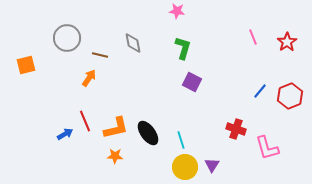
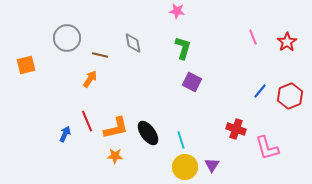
orange arrow: moved 1 px right, 1 px down
red line: moved 2 px right
blue arrow: rotated 35 degrees counterclockwise
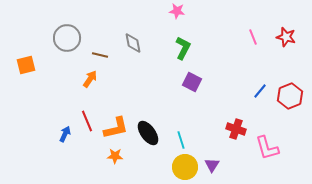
red star: moved 1 px left, 5 px up; rotated 24 degrees counterclockwise
green L-shape: rotated 10 degrees clockwise
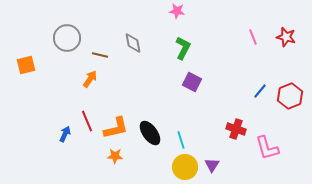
black ellipse: moved 2 px right
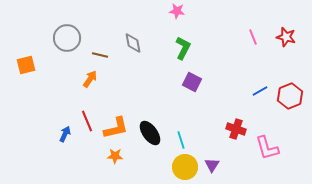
blue line: rotated 21 degrees clockwise
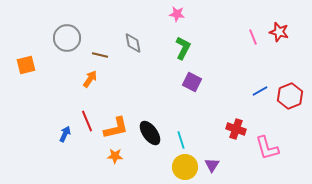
pink star: moved 3 px down
red star: moved 7 px left, 5 px up
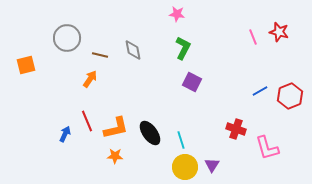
gray diamond: moved 7 px down
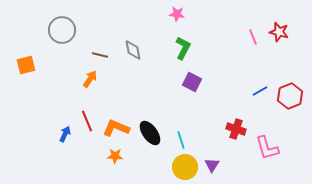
gray circle: moved 5 px left, 8 px up
orange L-shape: rotated 144 degrees counterclockwise
